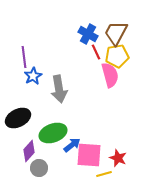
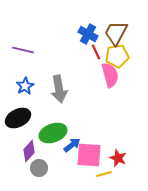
purple line: moved 1 px left, 7 px up; rotated 70 degrees counterclockwise
blue star: moved 8 px left, 10 px down
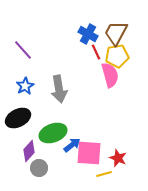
purple line: rotated 35 degrees clockwise
pink square: moved 2 px up
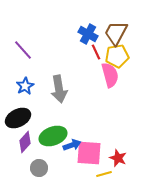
green ellipse: moved 3 px down
blue arrow: rotated 18 degrees clockwise
purple diamond: moved 4 px left, 9 px up
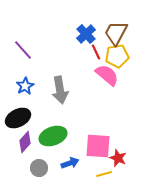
blue cross: moved 2 px left; rotated 18 degrees clockwise
pink semicircle: moved 3 px left; rotated 35 degrees counterclockwise
gray arrow: moved 1 px right, 1 px down
blue arrow: moved 2 px left, 18 px down
pink square: moved 9 px right, 7 px up
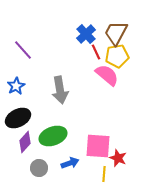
blue star: moved 9 px left
yellow line: rotated 70 degrees counterclockwise
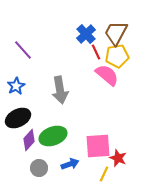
purple diamond: moved 4 px right, 2 px up
pink square: rotated 8 degrees counterclockwise
blue arrow: moved 1 px down
yellow line: rotated 21 degrees clockwise
